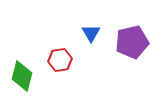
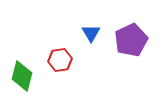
purple pentagon: moved 1 px left, 2 px up; rotated 12 degrees counterclockwise
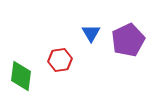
purple pentagon: moved 3 px left
green diamond: moved 1 px left; rotated 8 degrees counterclockwise
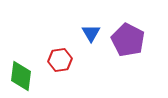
purple pentagon: rotated 20 degrees counterclockwise
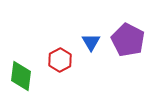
blue triangle: moved 9 px down
red hexagon: rotated 20 degrees counterclockwise
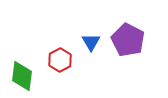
green diamond: moved 1 px right
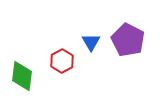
red hexagon: moved 2 px right, 1 px down
